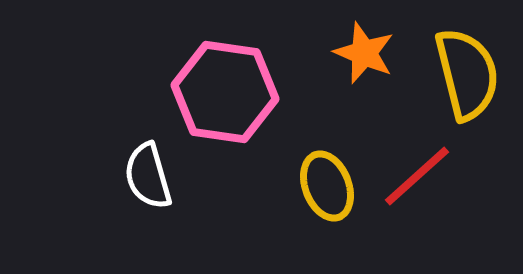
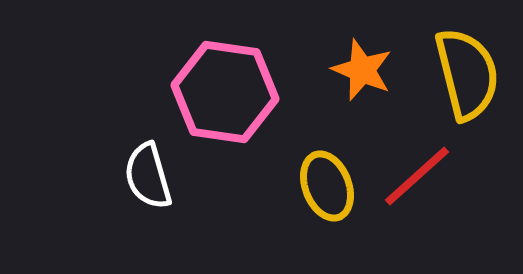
orange star: moved 2 px left, 17 px down
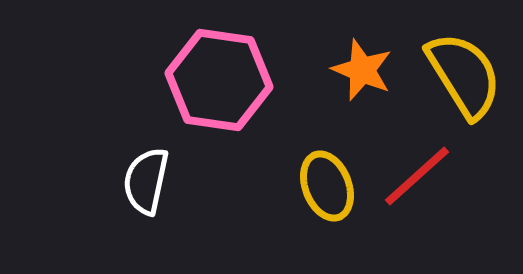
yellow semicircle: moved 3 px left, 1 px down; rotated 18 degrees counterclockwise
pink hexagon: moved 6 px left, 12 px up
white semicircle: moved 2 px left, 5 px down; rotated 28 degrees clockwise
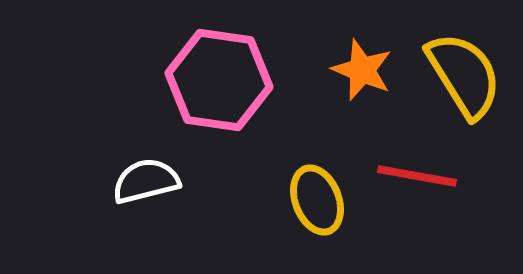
red line: rotated 52 degrees clockwise
white semicircle: rotated 64 degrees clockwise
yellow ellipse: moved 10 px left, 14 px down
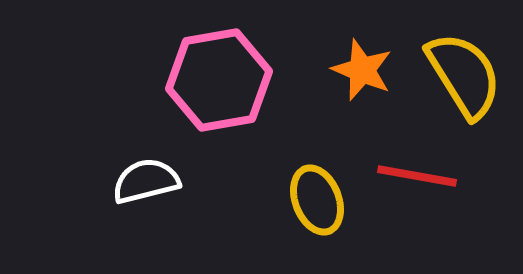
pink hexagon: rotated 18 degrees counterclockwise
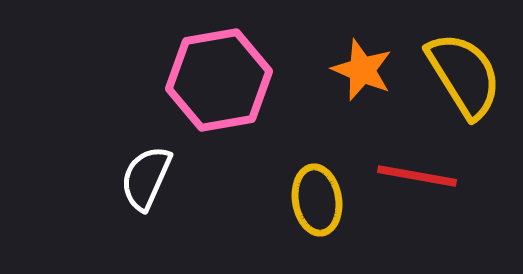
white semicircle: moved 3 px up; rotated 52 degrees counterclockwise
yellow ellipse: rotated 12 degrees clockwise
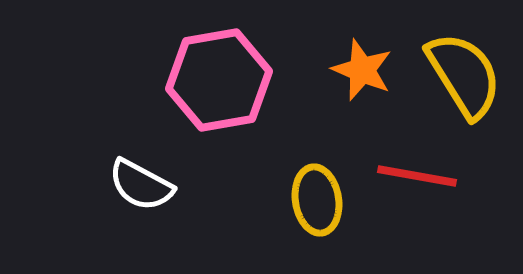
white semicircle: moved 5 px left, 7 px down; rotated 86 degrees counterclockwise
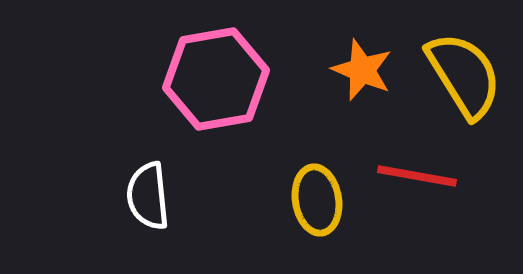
pink hexagon: moved 3 px left, 1 px up
white semicircle: moved 7 px right, 11 px down; rotated 56 degrees clockwise
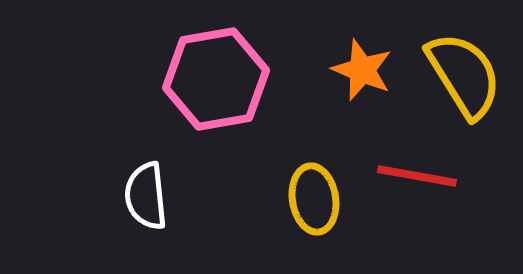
white semicircle: moved 2 px left
yellow ellipse: moved 3 px left, 1 px up
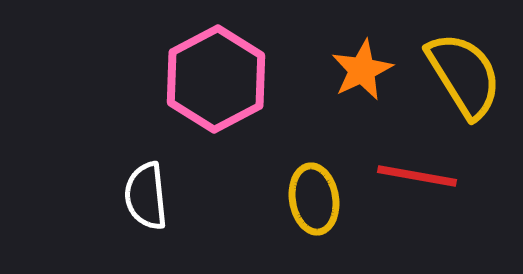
orange star: rotated 24 degrees clockwise
pink hexagon: rotated 18 degrees counterclockwise
